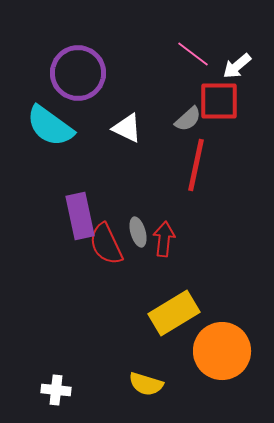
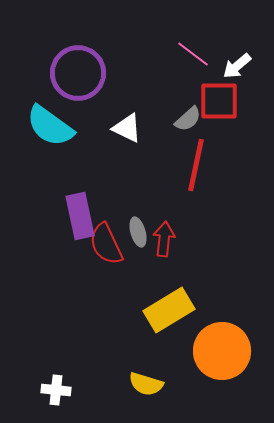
yellow rectangle: moved 5 px left, 3 px up
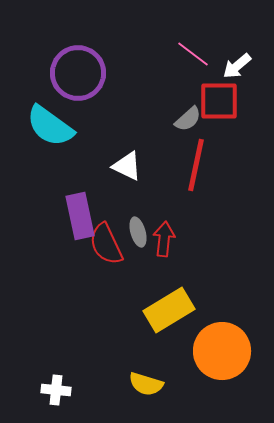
white triangle: moved 38 px down
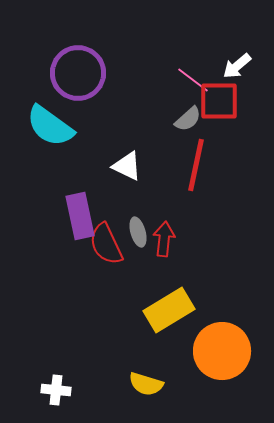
pink line: moved 26 px down
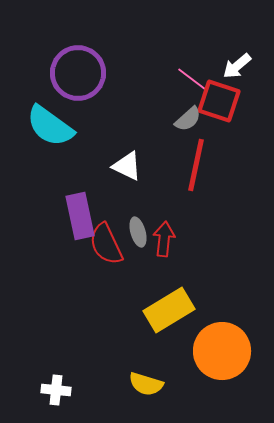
red square: rotated 18 degrees clockwise
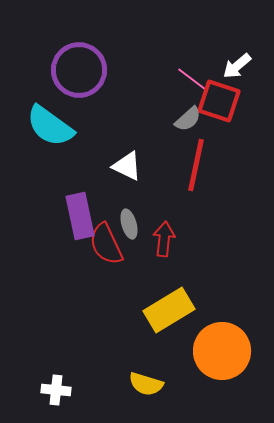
purple circle: moved 1 px right, 3 px up
gray ellipse: moved 9 px left, 8 px up
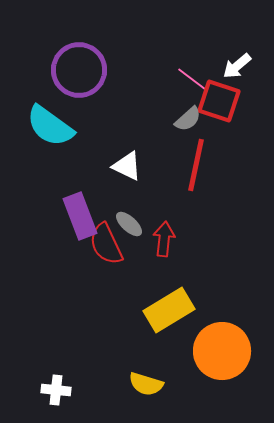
purple rectangle: rotated 9 degrees counterclockwise
gray ellipse: rotated 32 degrees counterclockwise
